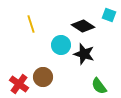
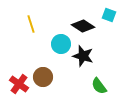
cyan circle: moved 1 px up
black star: moved 1 px left, 2 px down
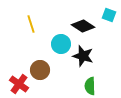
brown circle: moved 3 px left, 7 px up
green semicircle: moved 9 px left; rotated 36 degrees clockwise
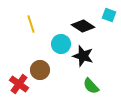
green semicircle: moved 1 px right; rotated 42 degrees counterclockwise
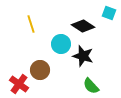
cyan square: moved 2 px up
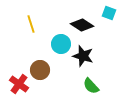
black diamond: moved 1 px left, 1 px up
